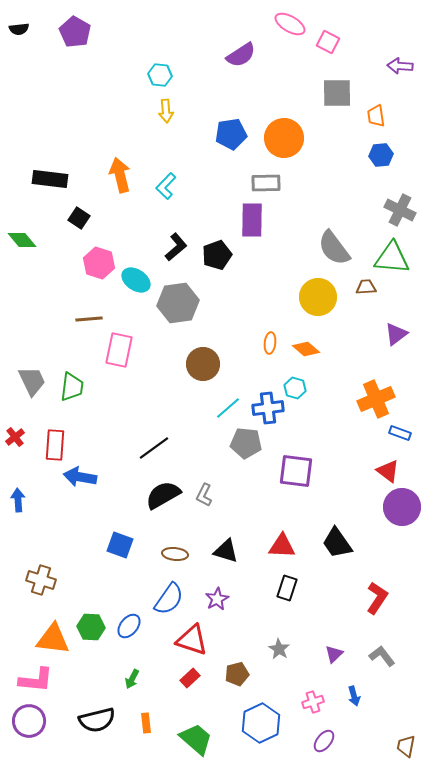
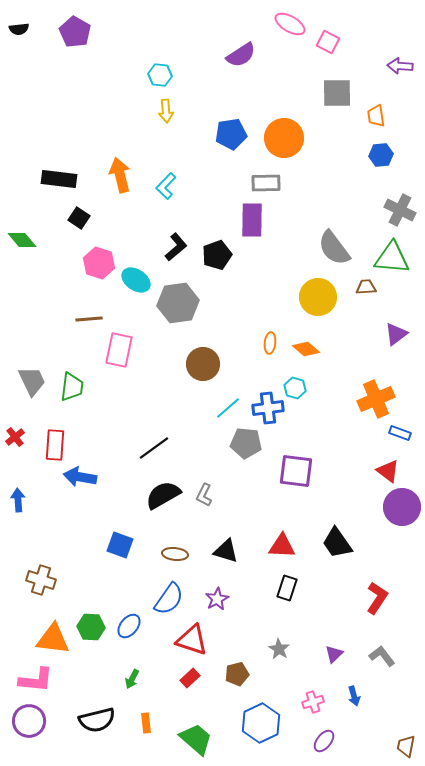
black rectangle at (50, 179): moved 9 px right
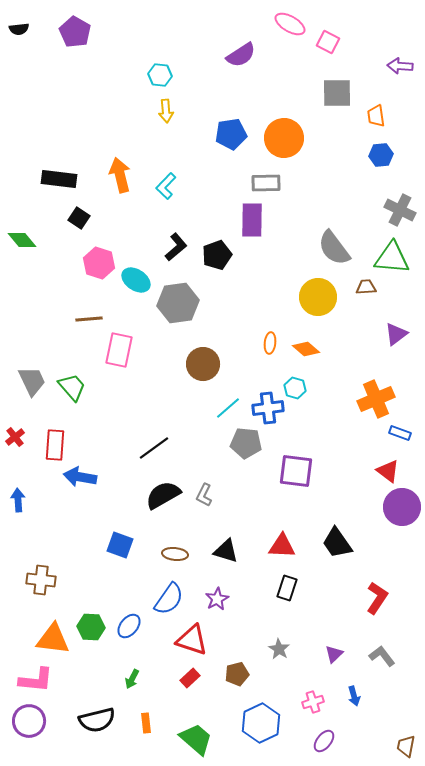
green trapezoid at (72, 387): rotated 48 degrees counterclockwise
brown cross at (41, 580): rotated 12 degrees counterclockwise
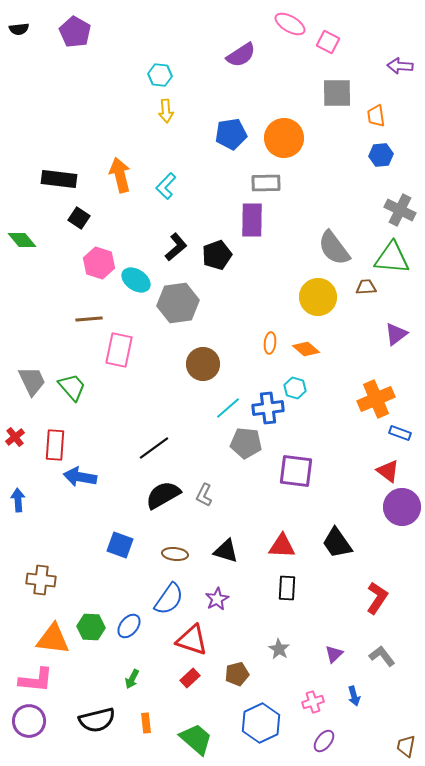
black rectangle at (287, 588): rotated 15 degrees counterclockwise
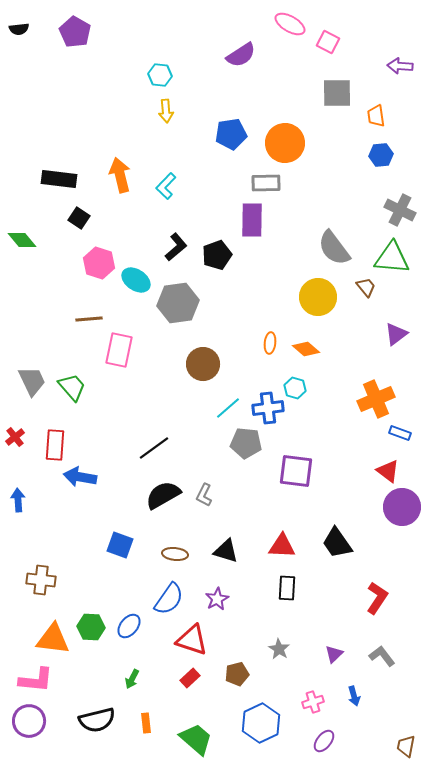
orange circle at (284, 138): moved 1 px right, 5 px down
brown trapezoid at (366, 287): rotated 55 degrees clockwise
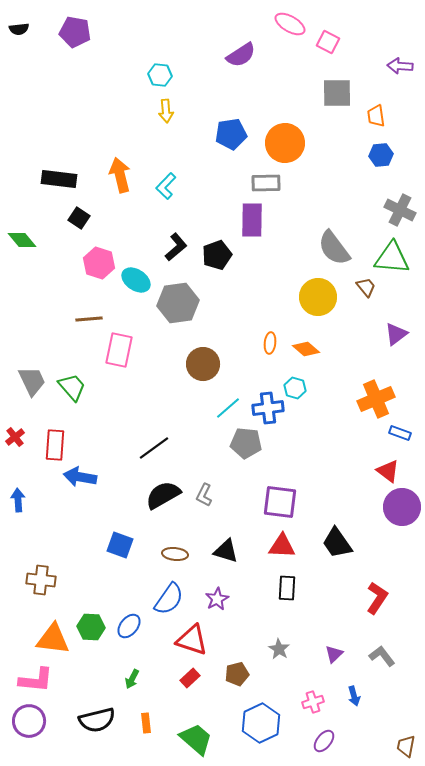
purple pentagon at (75, 32): rotated 20 degrees counterclockwise
purple square at (296, 471): moved 16 px left, 31 px down
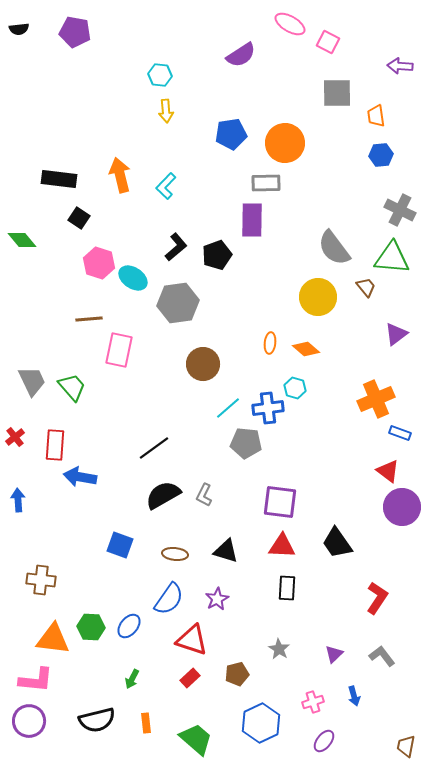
cyan ellipse at (136, 280): moved 3 px left, 2 px up
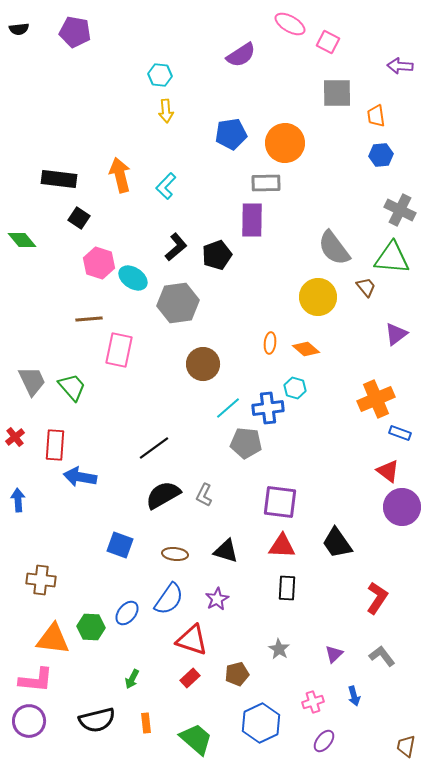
blue ellipse at (129, 626): moved 2 px left, 13 px up
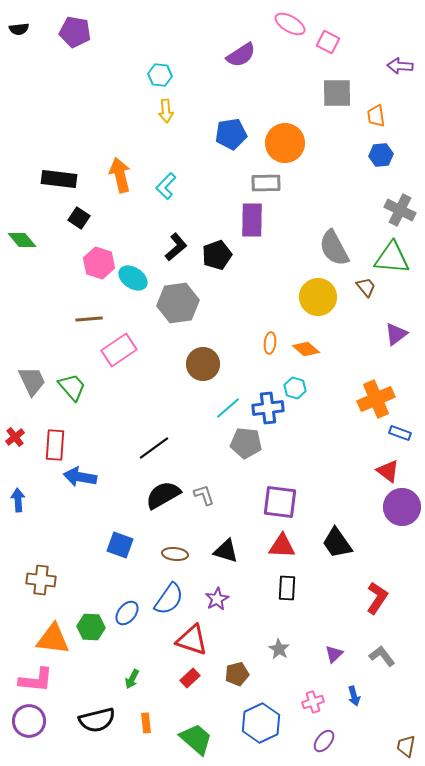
gray semicircle at (334, 248): rotated 9 degrees clockwise
pink rectangle at (119, 350): rotated 44 degrees clockwise
gray L-shape at (204, 495): rotated 135 degrees clockwise
